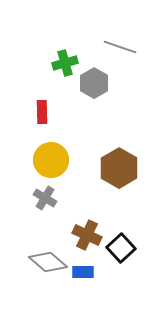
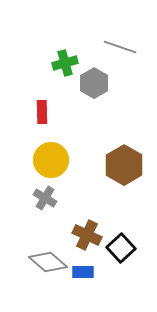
brown hexagon: moved 5 px right, 3 px up
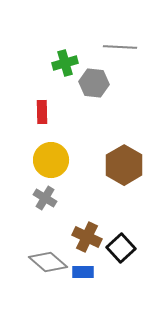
gray line: rotated 16 degrees counterclockwise
gray hexagon: rotated 24 degrees counterclockwise
brown cross: moved 2 px down
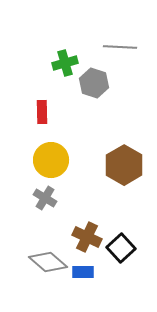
gray hexagon: rotated 12 degrees clockwise
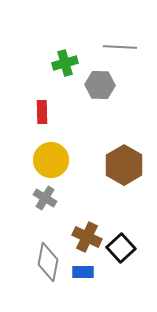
gray hexagon: moved 6 px right, 2 px down; rotated 16 degrees counterclockwise
gray diamond: rotated 60 degrees clockwise
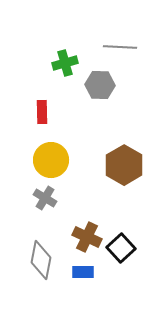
gray diamond: moved 7 px left, 2 px up
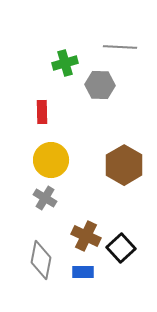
brown cross: moved 1 px left, 1 px up
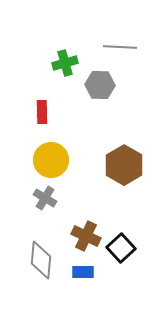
gray diamond: rotated 6 degrees counterclockwise
